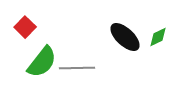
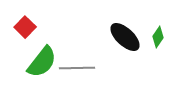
green diamond: rotated 30 degrees counterclockwise
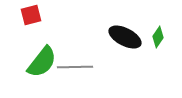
red square: moved 6 px right, 12 px up; rotated 30 degrees clockwise
black ellipse: rotated 16 degrees counterclockwise
gray line: moved 2 px left, 1 px up
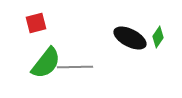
red square: moved 5 px right, 8 px down
black ellipse: moved 5 px right, 1 px down
green semicircle: moved 4 px right, 1 px down
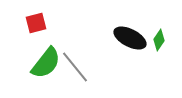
green diamond: moved 1 px right, 3 px down
gray line: rotated 52 degrees clockwise
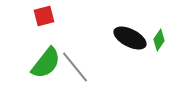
red square: moved 8 px right, 7 px up
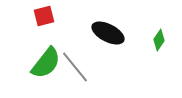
black ellipse: moved 22 px left, 5 px up
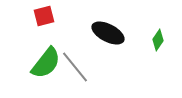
green diamond: moved 1 px left
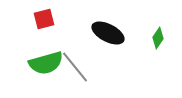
red square: moved 3 px down
green diamond: moved 2 px up
green semicircle: rotated 36 degrees clockwise
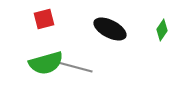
black ellipse: moved 2 px right, 4 px up
green diamond: moved 4 px right, 8 px up
gray line: rotated 36 degrees counterclockwise
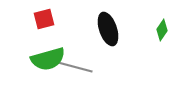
black ellipse: moved 2 px left; rotated 44 degrees clockwise
green semicircle: moved 2 px right, 4 px up
